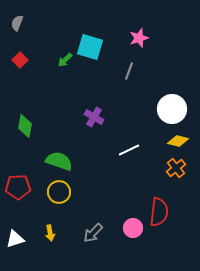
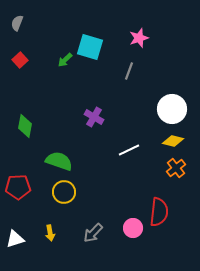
yellow diamond: moved 5 px left
yellow circle: moved 5 px right
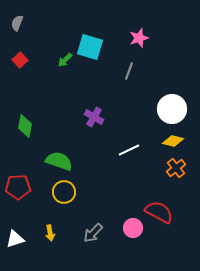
red semicircle: rotated 68 degrees counterclockwise
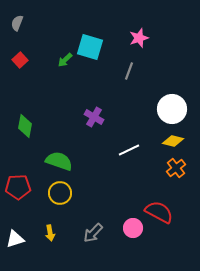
yellow circle: moved 4 px left, 1 px down
